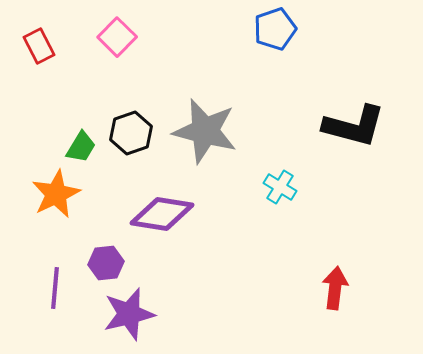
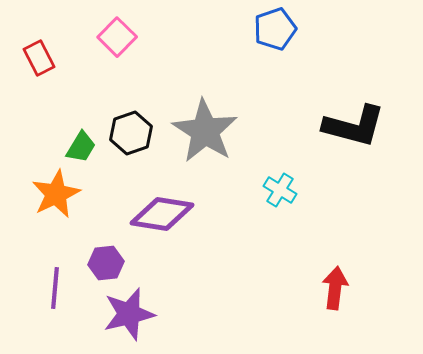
red rectangle: moved 12 px down
gray star: rotated 18 degrees clockwise
cyan cross: moved 3 px down
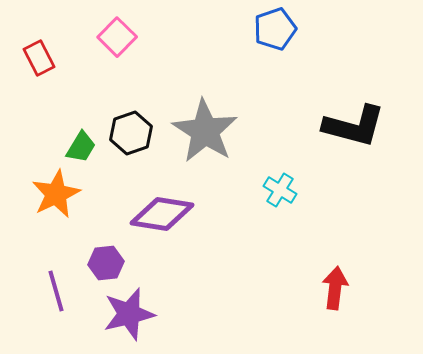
purple line: moved 1 px right, 3 px down; rotated 21 degrees counterclockwise
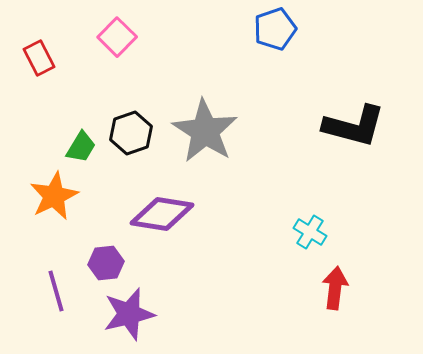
cyan cross: moved 30 px right, 42 px down
orange star: moved 2 px left, 2 px down
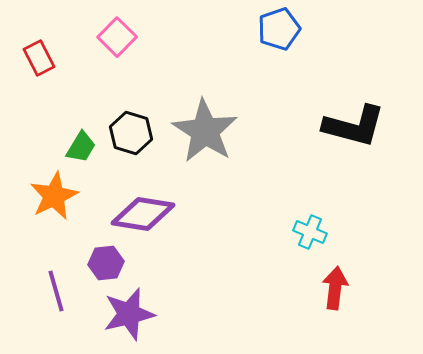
blue pentagon: moved 4 px right
black hexagon: rotated 24 degrees counterclockwise
purple diamond: moved 19 px left
cyan cross: rotated 8 degrees counterclockwise
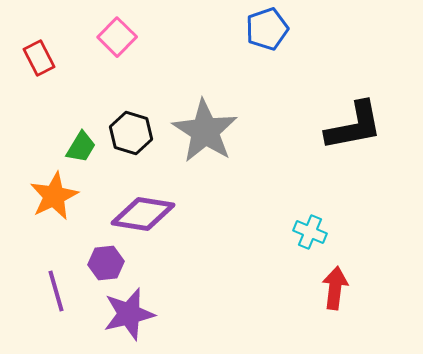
blue pentagon: moved 12 px left
black L-shape: rotated 26 degrees counterclockwise
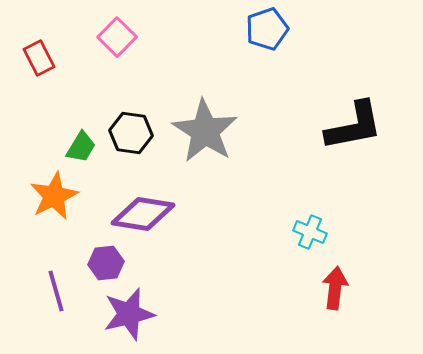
black hexagon: rotated 9 degrees counterclockwise
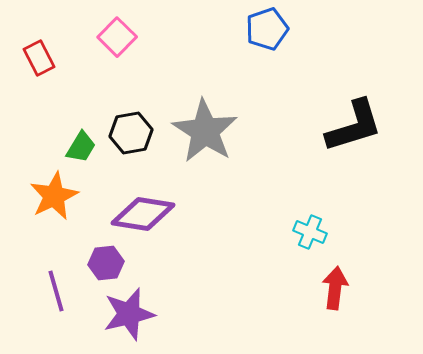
black L-shape: rotated 6 degrees counterclockwise
black hexagon: rotated 18 degrees counterclockwise
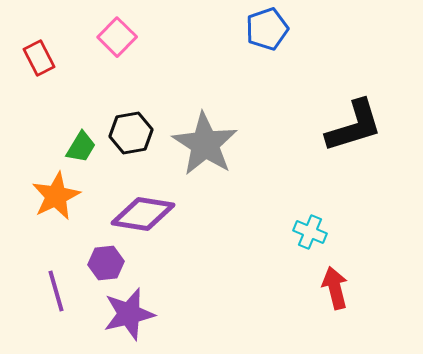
gray star: moved 13 px down
orange star: moved 2 px right
red arrow: rotated 21 degrees counterclockwise
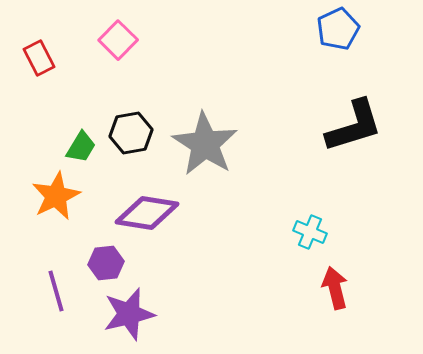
blue pentagon: moved 71 px right; rotated 6 degrees counterclockwise
pink square: moved 1 px right, 3 px down
purple diamond: moved 4 px right, 1 px up
